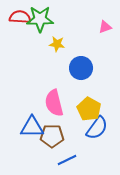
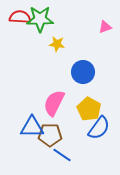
blue circle: moved 2 px right, 4 px down
pink semicircle: rotated 40 degrees clockwise
blue semicircle: moved 2 px right
brown pentagon: moved 2 px left, 1 px up
blue line: moved 5 px left, 5 px up; rotated 60 degrees clockwise
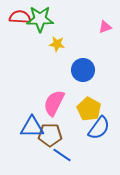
blue circle: moved 2 px up
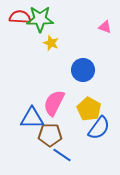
pink triangle: rotated 40 degrees clockwise
yellow star: moved 6 px left, 1 px up; rotated 14 degrees clockwise
blue triangle: moved 9 px up
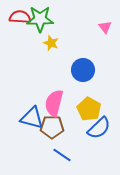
pink triangle: rotated 32 degrees clockwise
pink semicircle: rotated 12 degrees counterclockwise
blue triangle: rotated 15 degrees clockwise
blue semicircle: rotated 10 degrees clockwise
brown pentagon: moved 2 px right, 8 px up
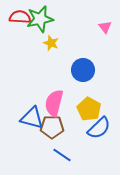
green star: rotated 12 degrees counterclockwise
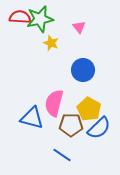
pink triangle: moved 26 px left
brown pentagon: moved 19 px right, 2 px up
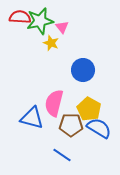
green star: moved 2 px down
pink triangle: moved 17 px left
blue semicircle: rotated 105 degrees counterclockwise
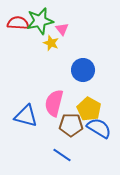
red semicircle: moved 2 px left, 6 px down
pink triangle: moved 2 px down
blue triangle: moved 6 px left, 2 px up
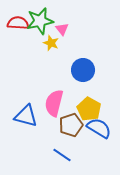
brown pentagon: rotated 20 degrees counterclockwise
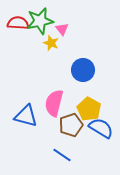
blue semicircle: moved 2 px right
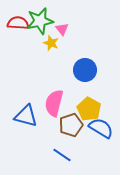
blue circle: moved 2 px right
